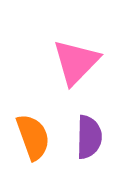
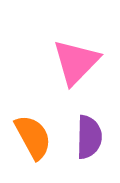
orange semicircle: rotated 9 degrees counterclockwise
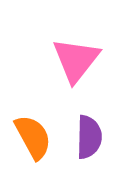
pink triangle: moved 2 px up; rotated 6 degrees counterclockwise
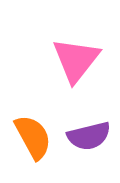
purple semicircle: moved 1 px up; rotated 75 degrees clockwise
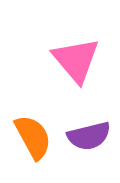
pink triangle: rotated 18 degrees counterclockwise
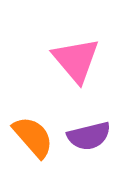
orange semicircle: rotated 12 degrees counterclockwise
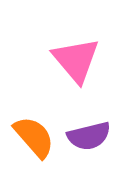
orange semicircle: moved 1 px right
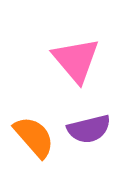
purple semicircle: moved 7 px up
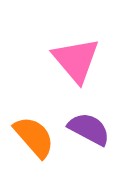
purple semicircle: rotated 138 degrees counterclockwise
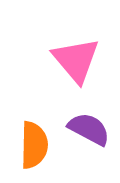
orange semicircle: moved 8 px down; rotated 42 degrees clockwise
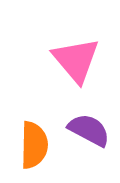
purple semicircle: moved 1 px down
